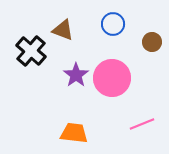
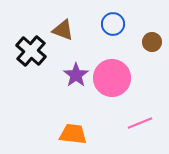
pink line: moved 2 px left, 1 px up
orange trapezoid: moved 1 px left, 1 px down
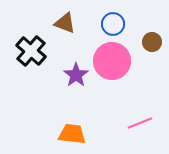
brown triangle: moved 2 px right, 7 px up
pink circle: moved 17 px up
orange trapezoid: moved 1 px left
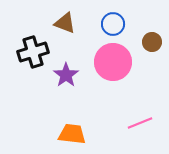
black cross: moved 2 px right, 1 px down; rotated 32 degrees clockwise
pink circle: moved 1 px right, 1 px down
purple star: moved 10 px left
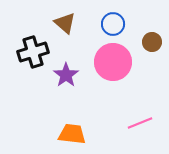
brown triangle: rotated 20 degrees clockwise
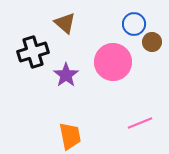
blue circle: moved 21 px right
orange trapezoid: moved 2 px left, 2 px down; rotated 72 degrees clockwise
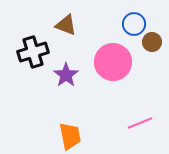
brown triangle: moved 1 px right, 2 px down; rotated 20 degrees counterclockwise
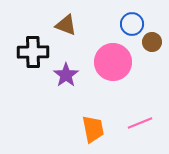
blue circle: moved 2 px left
black cross: rotated 16 degrees clockwise
orange trapezoid: moved 23 px right, 7 px up
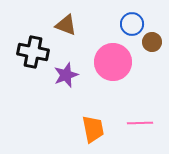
black cross: rotated 12 degrees clockwise
purple star: rotated 15 degrees clockwise
pink line: rotated 20 degrees clockwise
